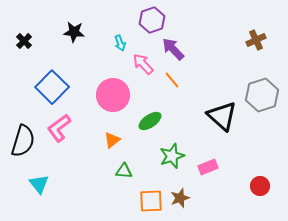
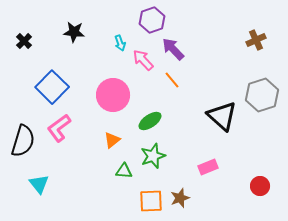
pink arrow: moved 4 px up
green star: moved 19 px left
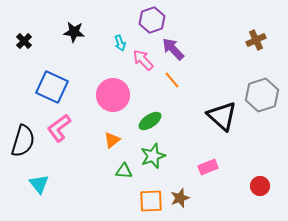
blue square: rotated 20 degrees counterclockwise
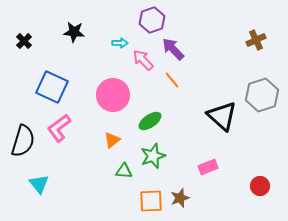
cyan arrow: rotated 70 degrees counterclockwise
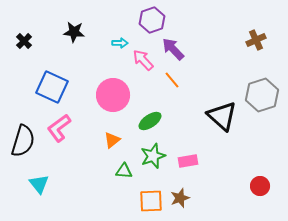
pink rectangle: moved 20 px left, 6 px up; rotated 12 degrees clockwise
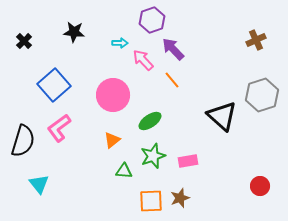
blue square: moved 2 px right, 2 px up; rotated 24 degrees clockwise
